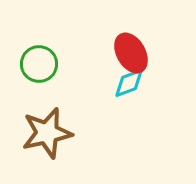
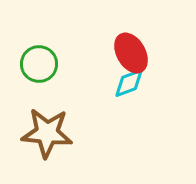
brown star: rotated 18 degrees clockwise
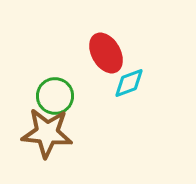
red ellipse: moved 25 px left
green circle: moved 16 px right, 32 px down
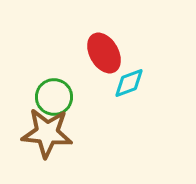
red ellipse: moved 2 px left
green circle: moved 1 px left, 1 px down
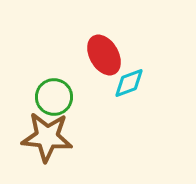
red ellipse: moved 2 px down
brown star: moved 4 px down
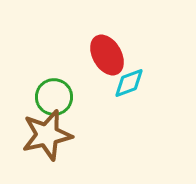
red ellipse: moved 3 px right
brown star: moved 2 px up; rotated 18 degrees counterclockwise
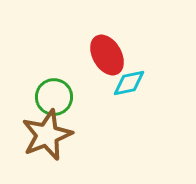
cyan diamond: rotated 8 degrees clockwise
brown star: rotated 9 degrees counterclockwise
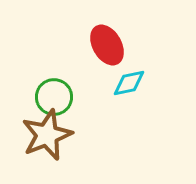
red ellipse: moved 10 px up
